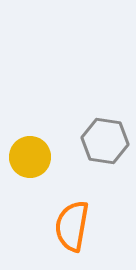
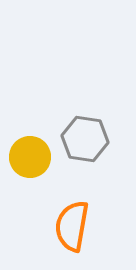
gray hexagon: moved 20 px left, 2 px up
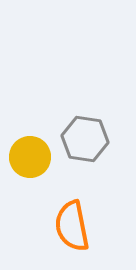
orange semicircle: rotated 21 degrees counterclockwise
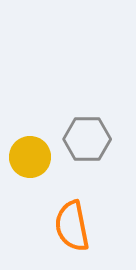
gray hexagon: moved 2 px right; rotated 9 degrees counterclockwise
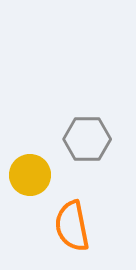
yellow circle: moved 18 px down
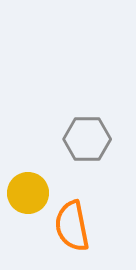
yellow circle: moved 2 px left, 18 px down
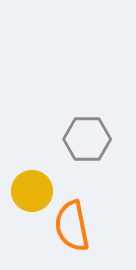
yellow circle: moved 4 px right, 2 px up
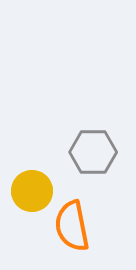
gray hexagon: moved 6 px right, 13 px down
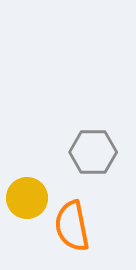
yellow circle: moved 5 px left, 7 px down
